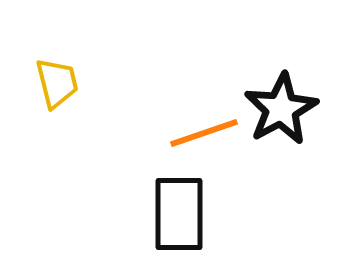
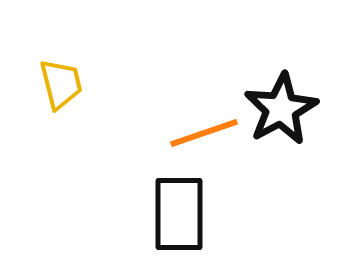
yellow trapezoid: moved 4 px right, 1 px down
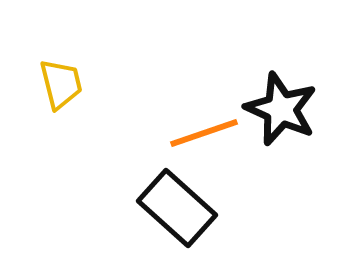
black star: rotated 20 degrees counterclockwise
black rectangle: moved 2 px left, 6 px up; rotated 48 degrees counterclockwise
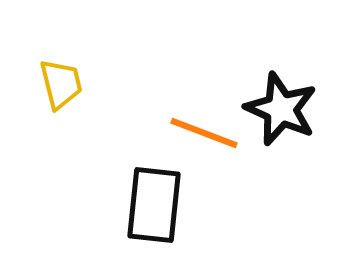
orange line: rotated 40 degrees clockwise
black rectangle: moved 23 px left, 3 px up; rotated 54 degrees clockwise
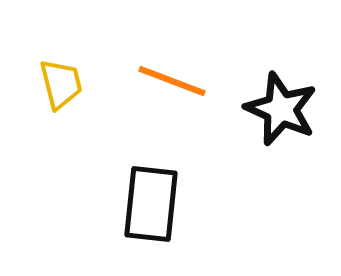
orange line: moved 32 px left, 52 px up
black rectangle: moved 3 px left, 1 px up
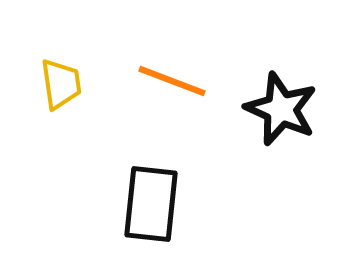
yellow trapezoid: rotated 6 degrees clockwise
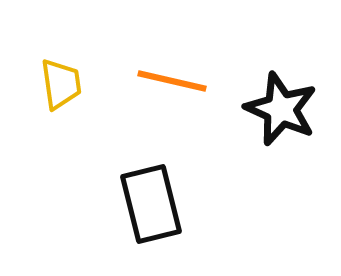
orange line: rotated 8 degrees counterclockwise
black rectangle: rotated 20 degrees counterclockwise
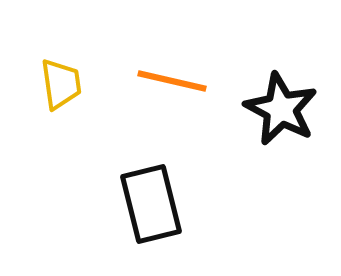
black star: rotated 4 degrees clockwise
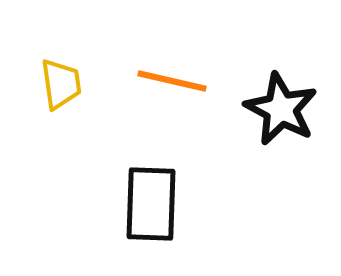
black rectangle: rotated 16 degrees clockwise
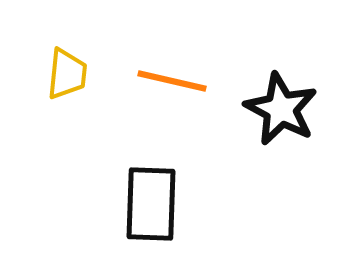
yellow trapezoid: moved 6 px right, 10 px up; rotated 14 degrees clockwise
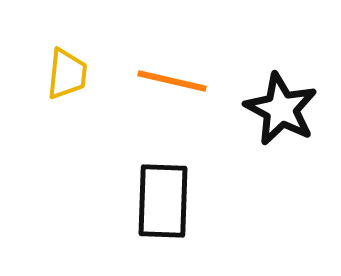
black rectangle: moved 12 px right, 3 px up
